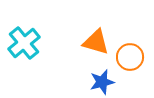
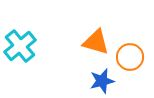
cyan cross: moved 4 px left, 3 px down
blue star: moved 1 px up
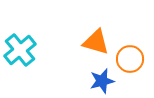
cyan cross: moved 4 px down
orange circle: moved 2 px down
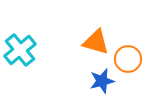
orange circle: moved 2 px left
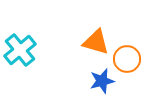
orange circle: moved 1 px left
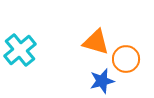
orange circle: moved 1 px left
